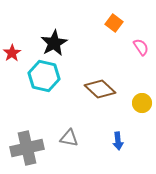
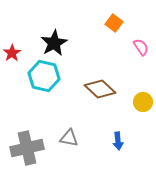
yellow circle: moved 1 px right, 1 px up
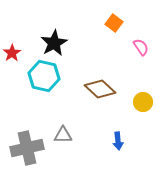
gray triangle: moved 6 px left, 3 px up; rotated 12 degrees counterclockwise
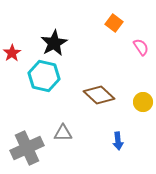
brown diamond: moved 1 px left, 6 px down
gray triangle: moved 2 px up
gray cross: rotated 12 degrees counterclockwise
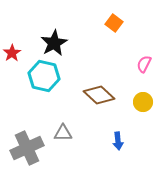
pink semicircle: moved 3 px right, 17 px down; rotated 120 degrees counterclockwise
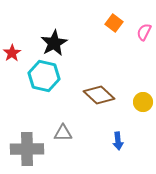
pink semicircle: moved 32 px up
gray cross: moved 1 px down; rotated 24 degrees clockwise
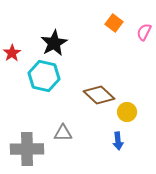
yellow circle: moved 16 px left, 10 px down
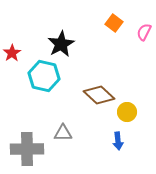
black star: moved 7 px right, 1 px down
